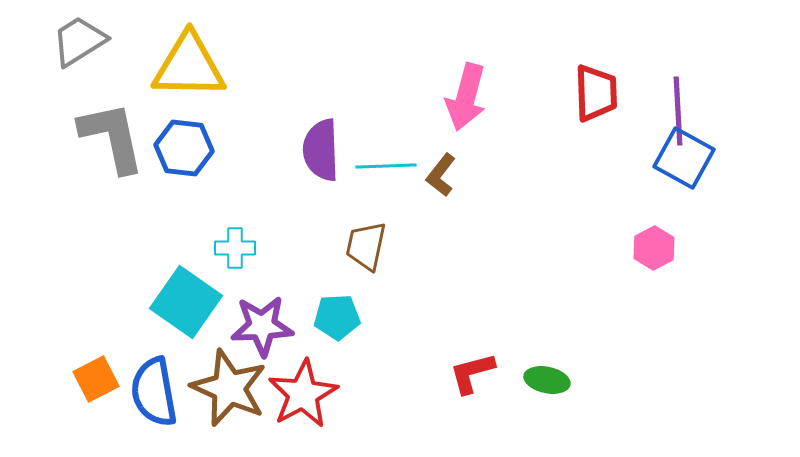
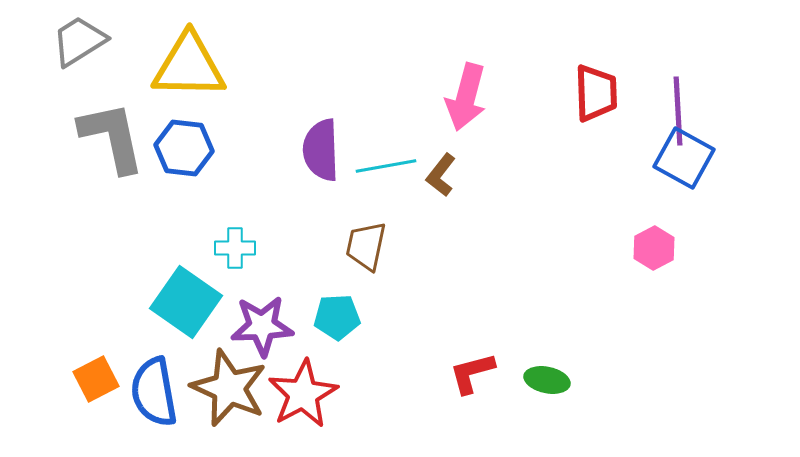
cyan line: rotated 8 degrees counterclockwise
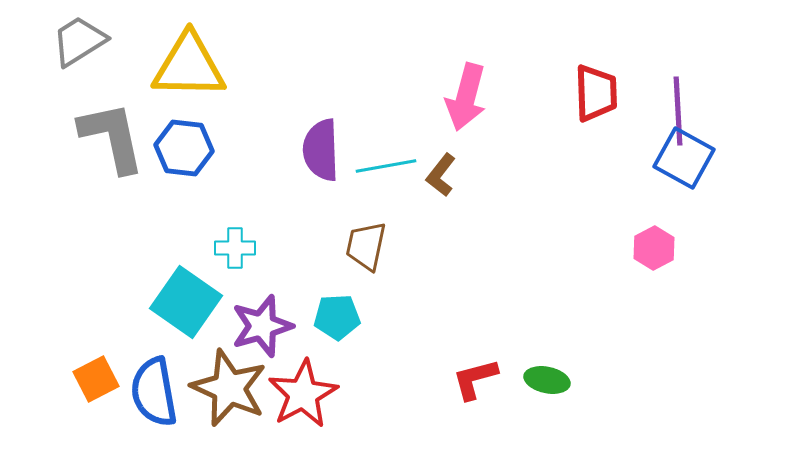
purple star: rotated 14 degrees counterclockwise
red L-shape: moved 3 px right, 6 px down
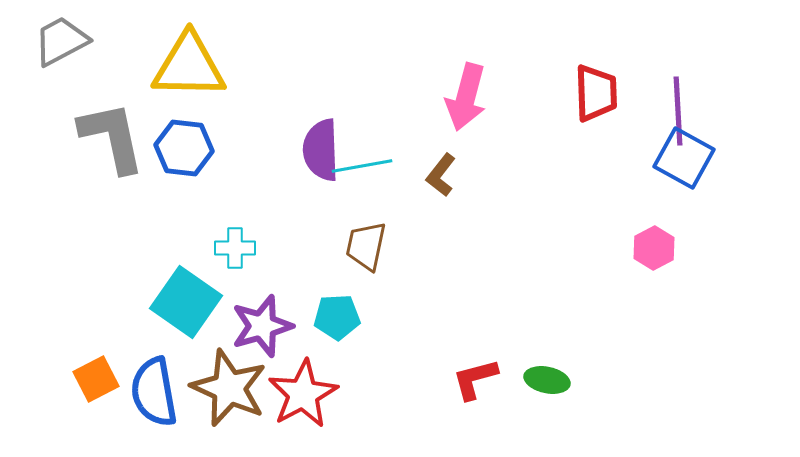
gray trapezoid: moved 18 px left; rotated 4 degrees clockwise
cyan line: moved 24 px left
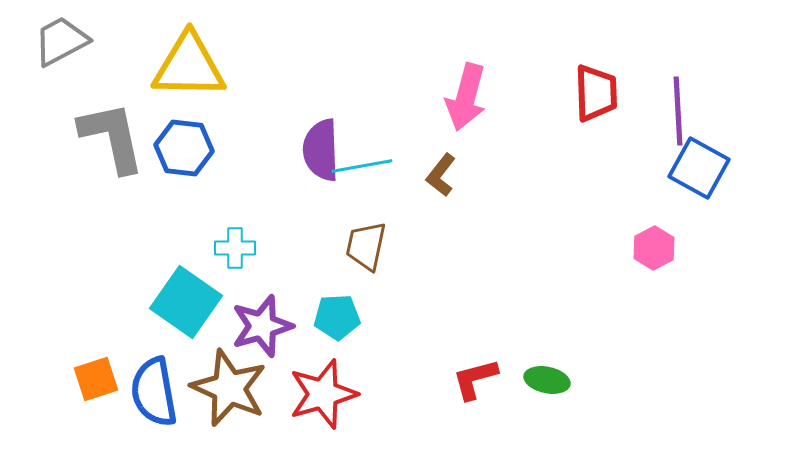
blue square: moved 15 px right, 10 px down
orange square: rotated 9 degrees clockwise
red star: moved 20 px right; rotated 12 degrees clockwise
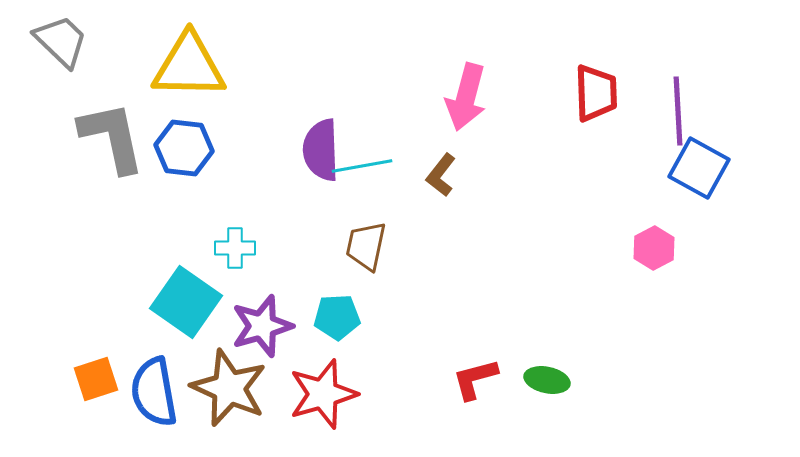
gray trapezoid: rotated 72 degrees clockwise
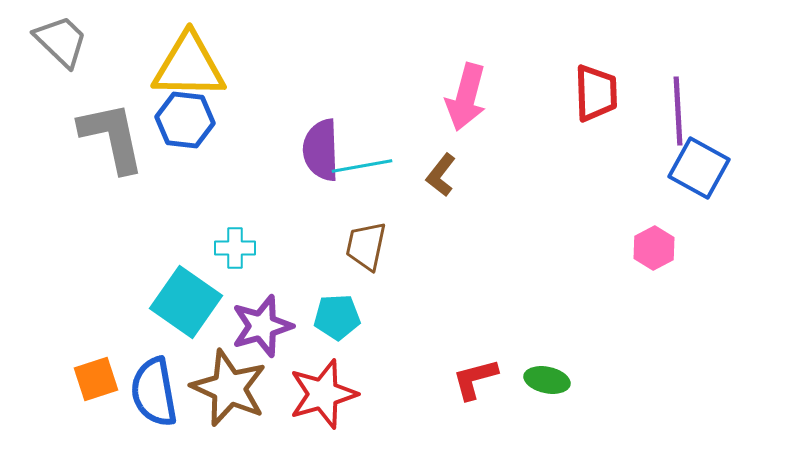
blue hexagon: moved 1 px right, 28 px up
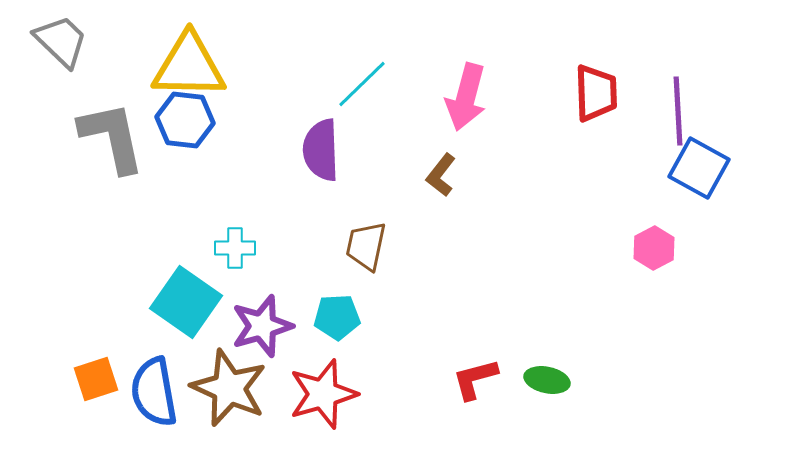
cyan line: moved 82 px up; rotated 34 degrees counterclockwise
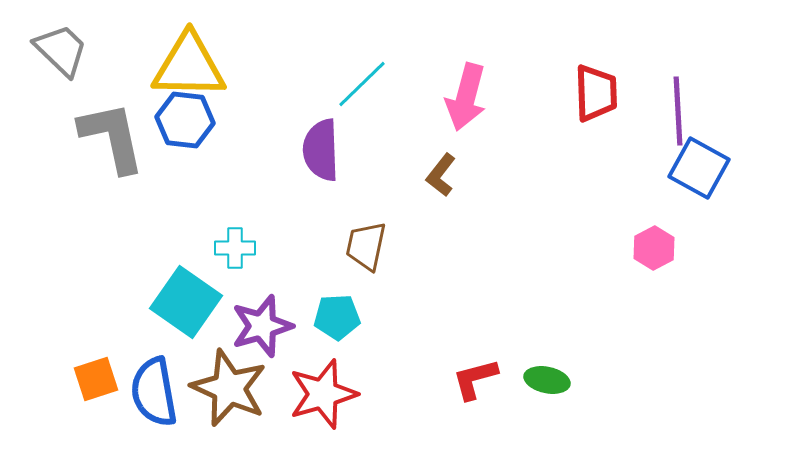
gray trapezoid: moved 9 px down
